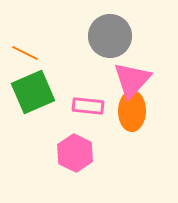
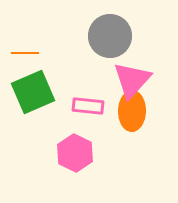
orange line: rotated 28 degrees counterclockwise
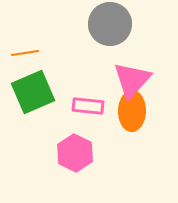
gray circle: moved 12 px up
orange line: rotated 8 degrees counterclockwise
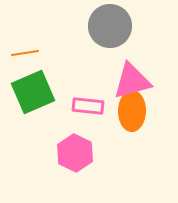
gray circle: moved 2 px down
pink triangle: moved 1 px down; rotated 33 degrees clockwise
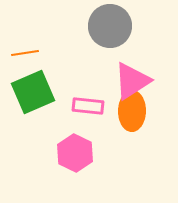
pink triangle: rotated 18 degrees counterclockwise
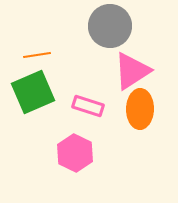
orange line: moved 12 px right, 2 px down
pink triangle: moved 10 px up
pink rectangle: rotated 12 degrees clockwise
orange ellipse: moved 8 px right, 2 px up
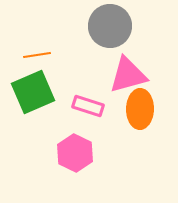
pink triangle: moved 4 px left, 4 px down; rotated 18 degrees clockwise
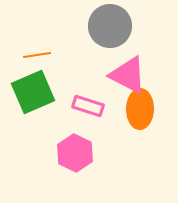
pink triangle: rotated 42 degrees clockwise
